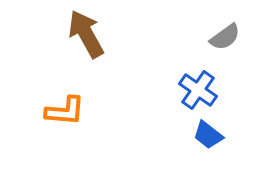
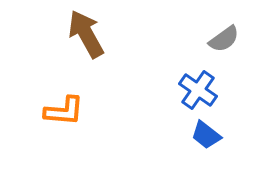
gray semicircle: moved 1 px left, 2 px down
orange L-shape: moved 1 px left
blue trapezoid: moved 2 px left
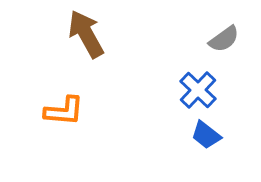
blue cross: rotated 9 degrees clockwise
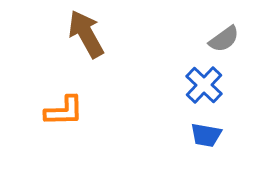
blue cross: moved 6 px right, 5 px up
orange L-shape: rotated 6 degrees counterclockwise
blue trapezoid: rotated 28 degrees counterclockwise
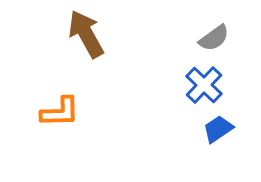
gray semicircle: moved 10 px left, 1 px up
orange L-shape: moved 4 px left, 1 px down
blue trapezoid: moved 12 px right, 6 px up; rotated 136 degrees clockwise
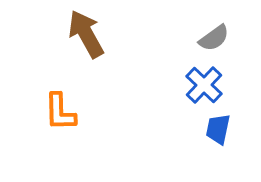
orange L-shape: rotated 90 degrees clockwise
blue trapezoid: rotated 44 degrees counterclockwise
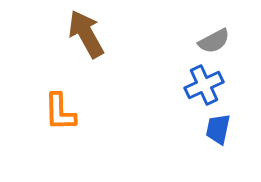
gray semicircle: moved 3 px down; rotated 8 degrees clockwise
blue cross: rotated 21 degrees clockwise
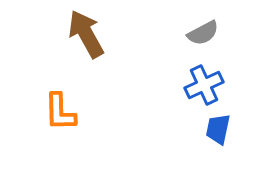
gray semicircle: moved 11 px left, 8 px up
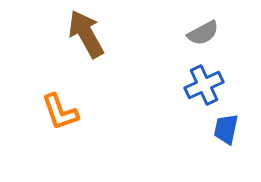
orange L-shape: rotated 18 degrees counterclockwise
blue trapezoid: moved 8 px right
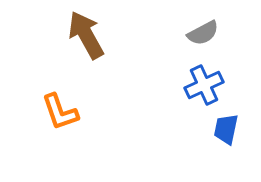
brown arrow: moved 1 px down
